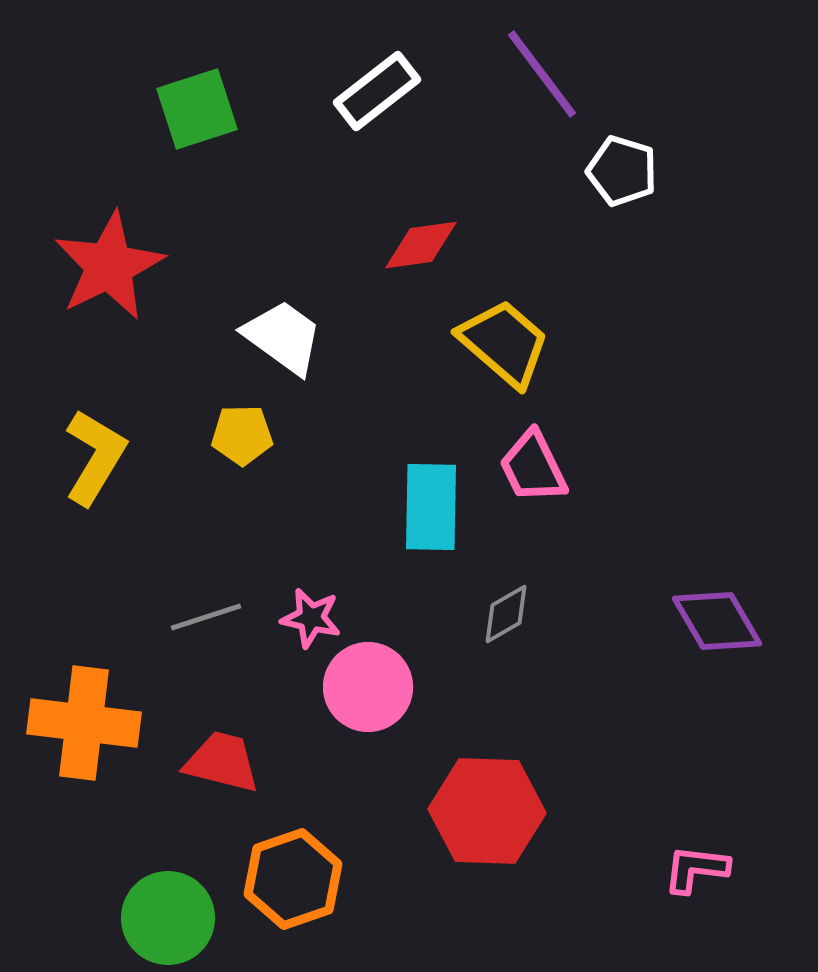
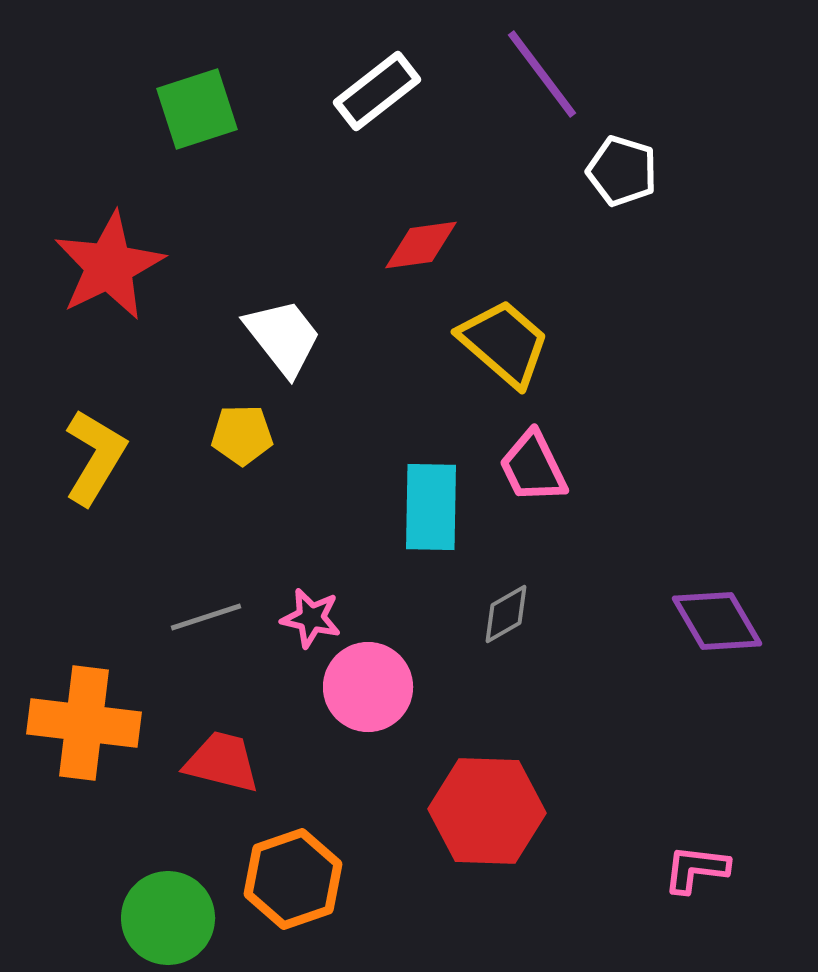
white trapezoid: rotated 16 degrees clockwise
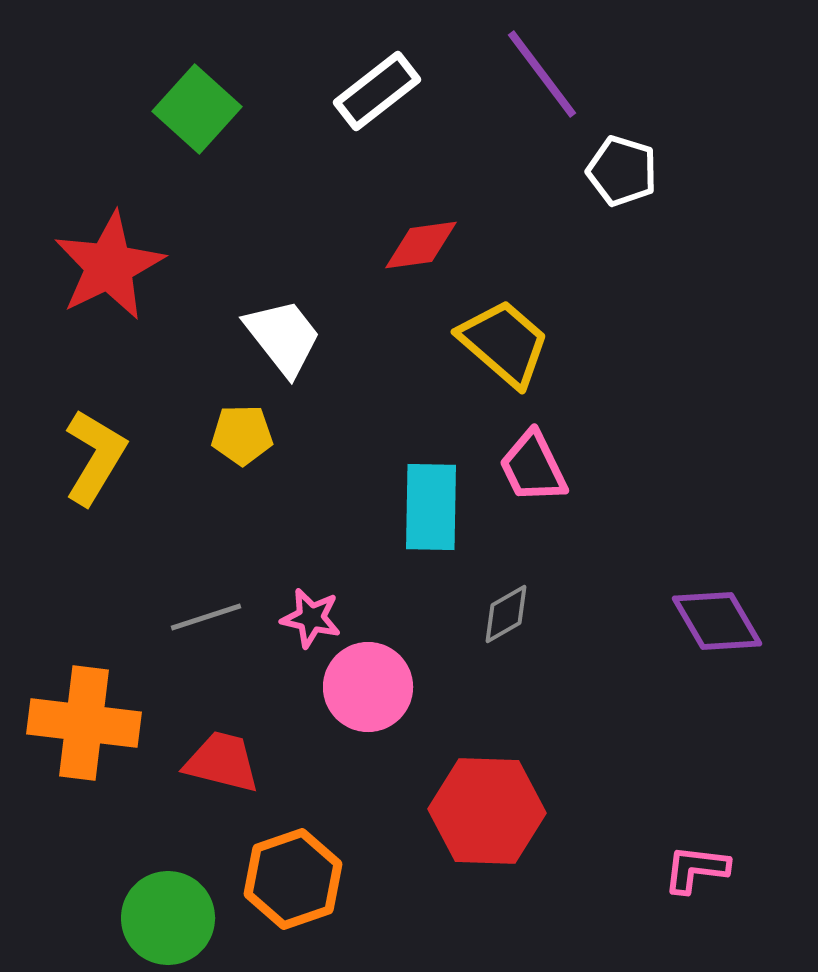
green square: rotated 30 degrees counterclockwise
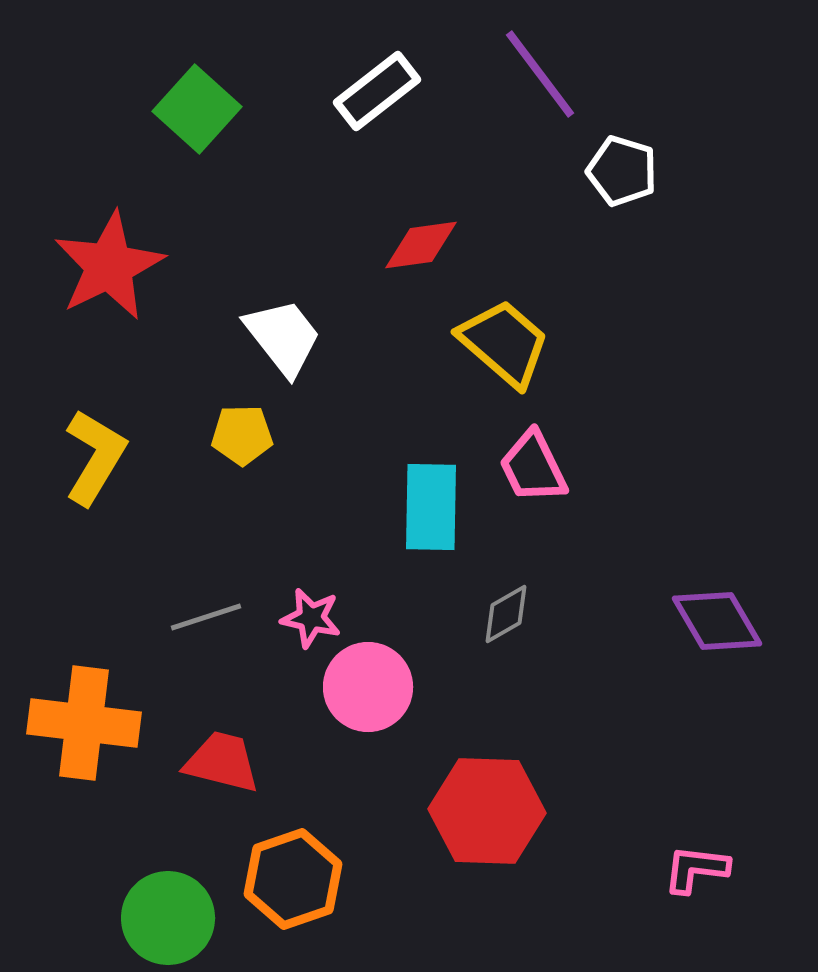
purple line: moved 2 px left
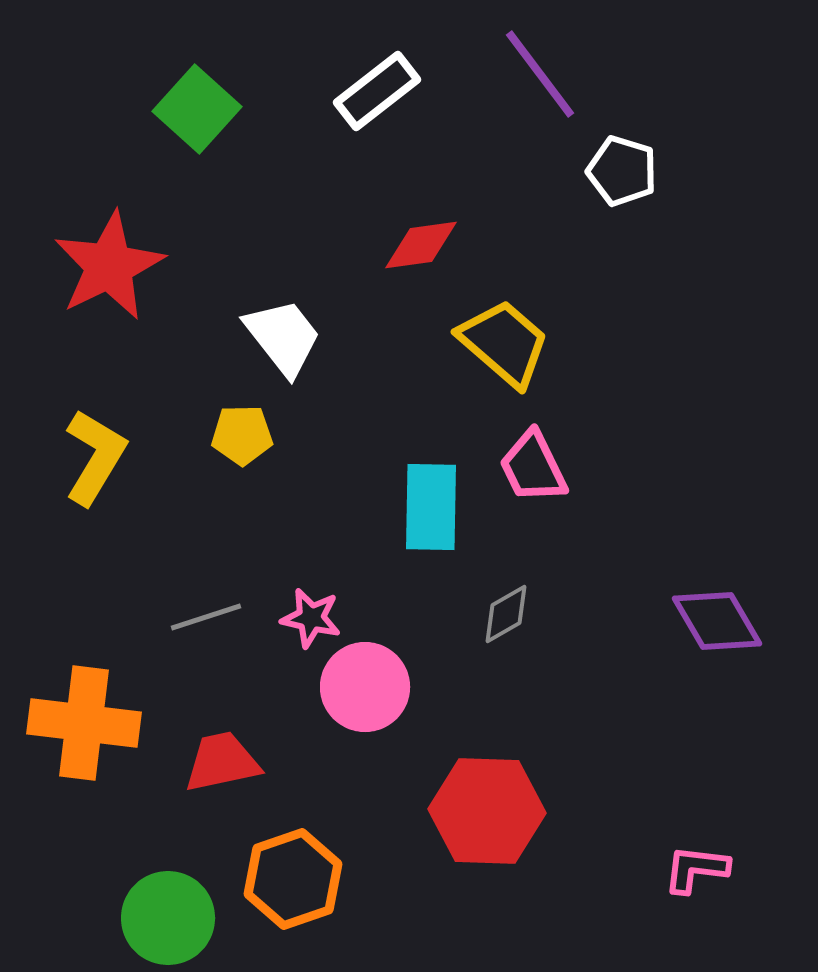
pink circle: moved 3 px left
red trapezoid: rotated 26 degrees counterclockwise
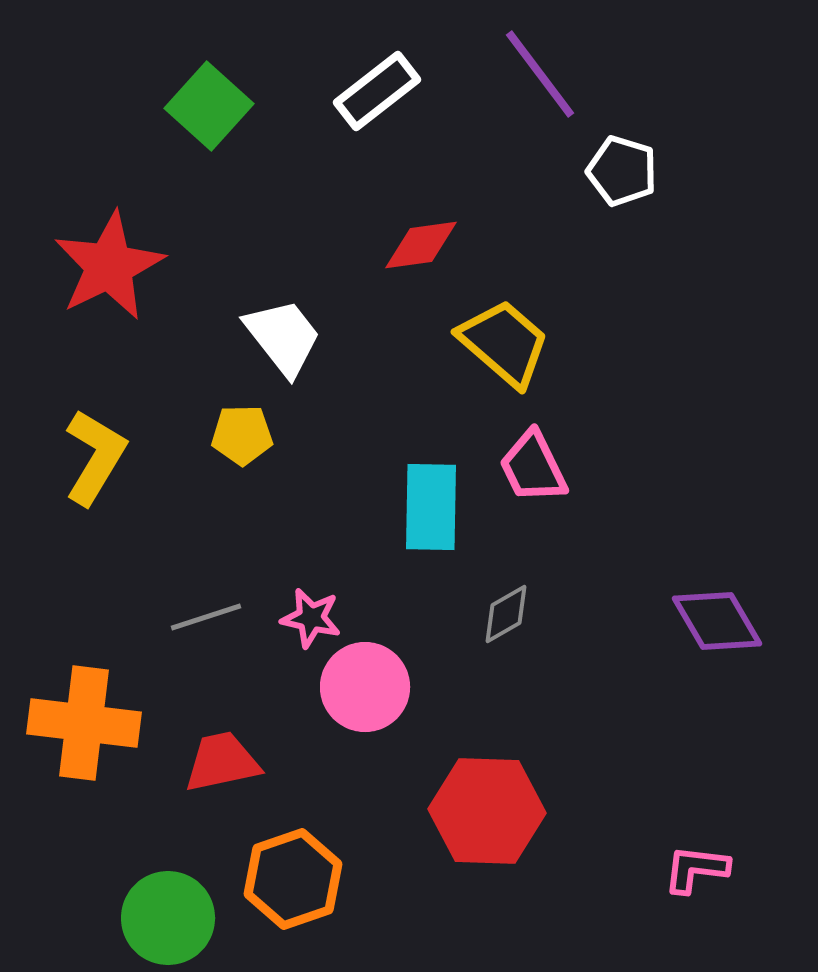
green square: moved 12 px right, 3 px up
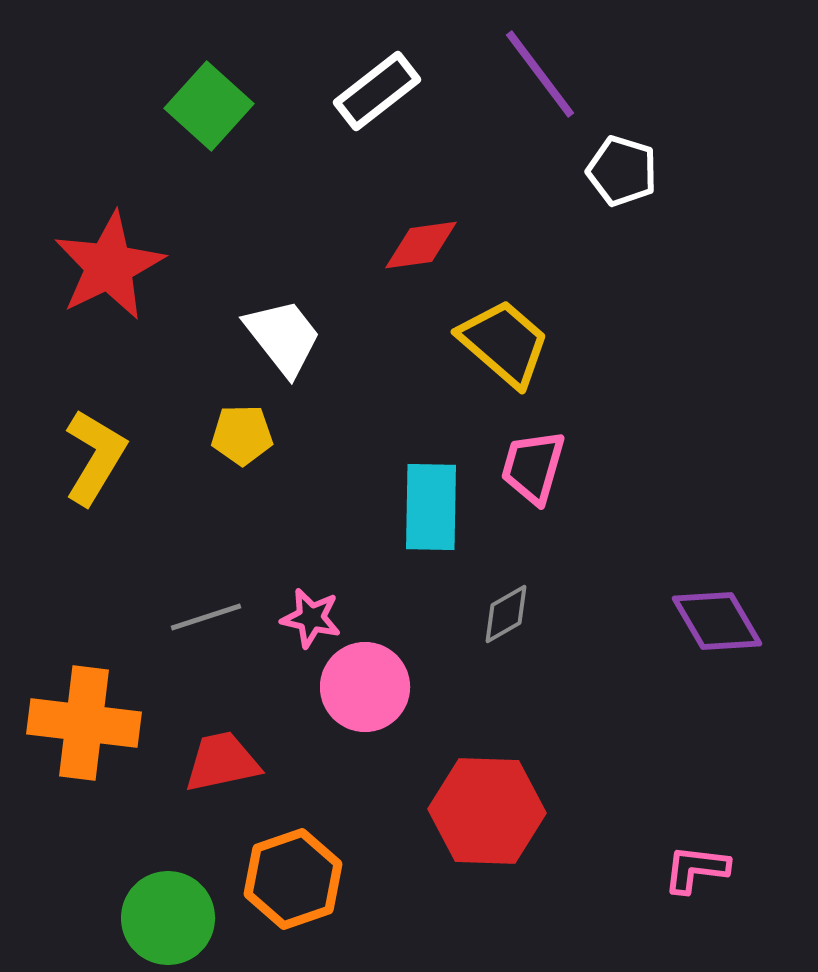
pink trapezoid: rotated 42 degrees clockwise
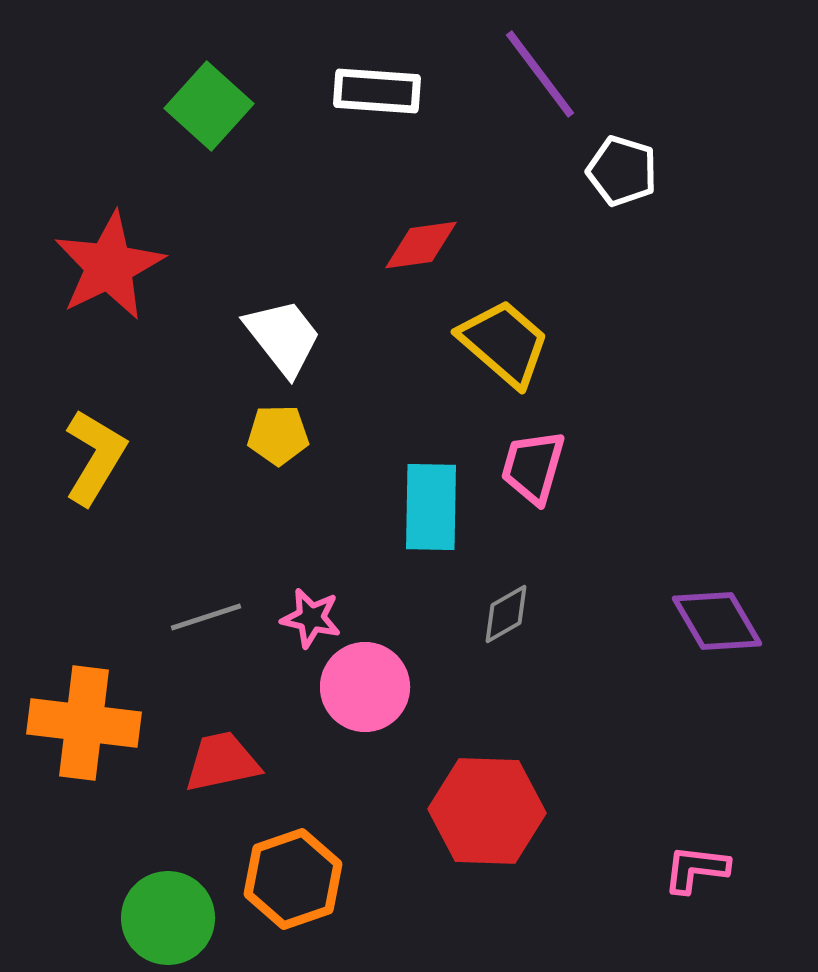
white rectangle: rotated 42 degrees clockwise
yellow pentagon: moved 36 px right
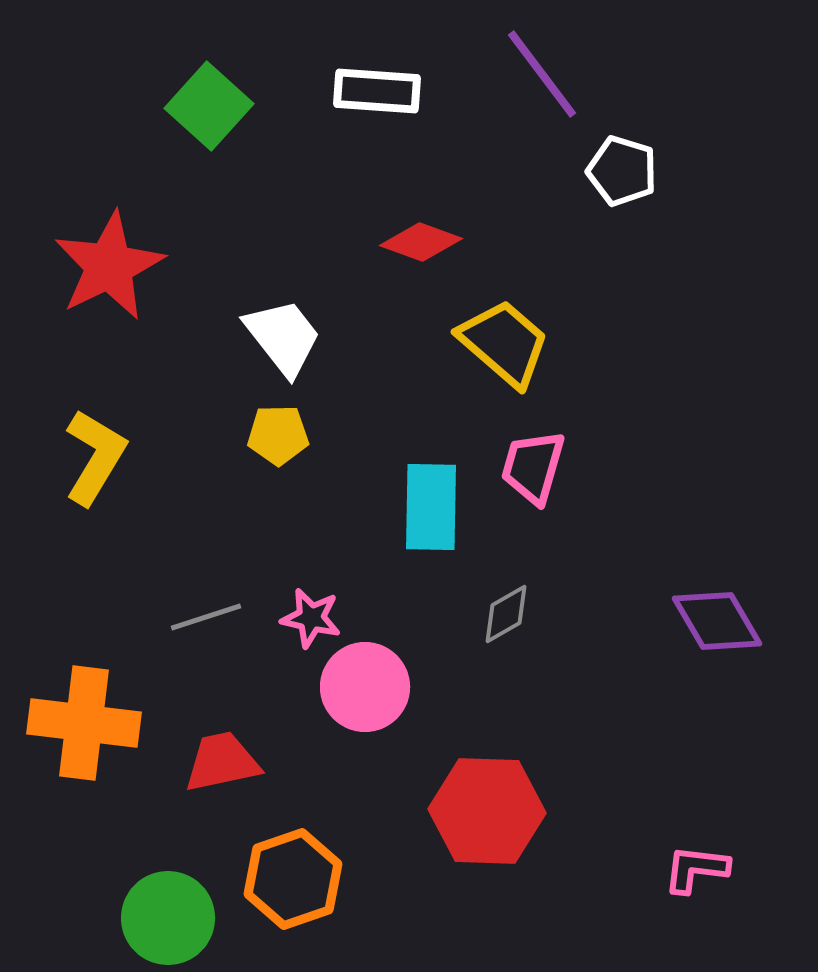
purple line: moved 2 px right
red diamond: moved 3 px up; rotated 28 degrees clockwise
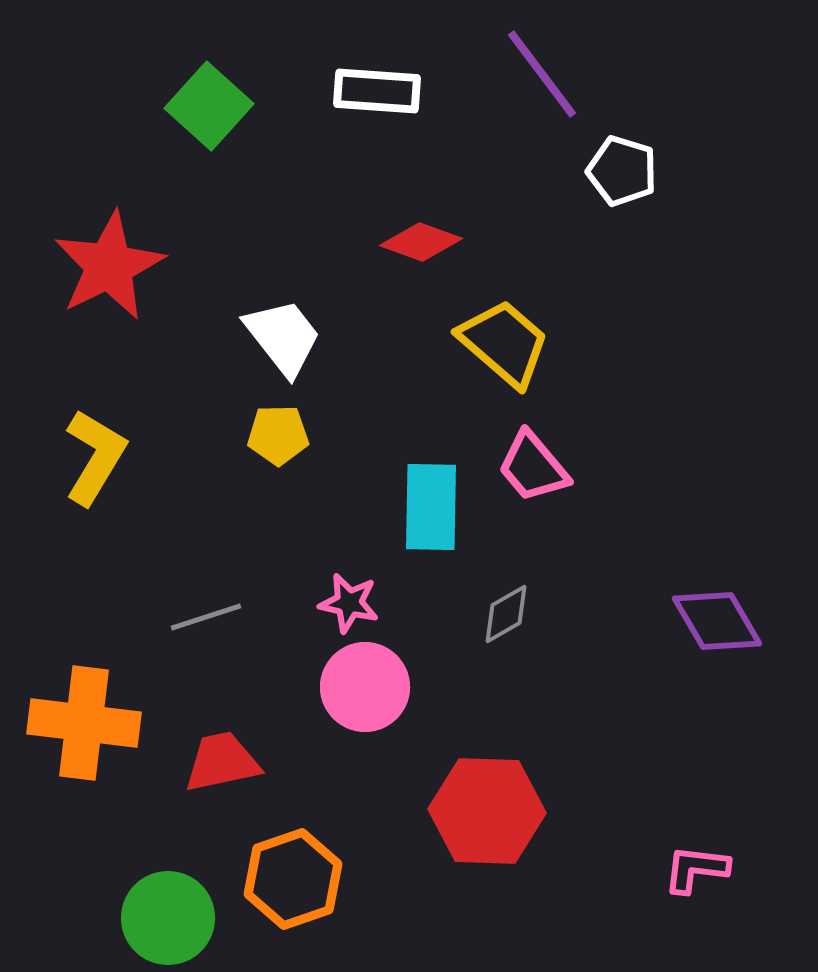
pink trapezoid: rotated 56 degrees counterclockwise
pink star: moved 38 px right, 15 px up
